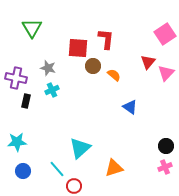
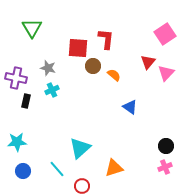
red circle: moved 8 px right
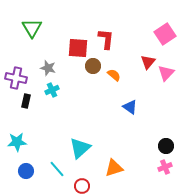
blue circle: moved 3 px right
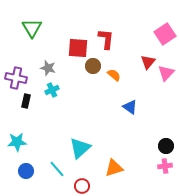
pink cross: moved 1 px up; rotated 16 degrees clockwise
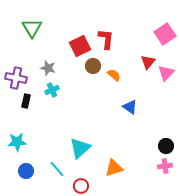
red square: moved 2 px right, 2 px up; rotated 30 degrees counterclockwise
red circle: moved 1 px left
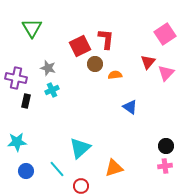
brown circle: moved 2 px right, 2 px up
orange semicircle: moved 1 px right; rotated 48 degrees counterclockwise
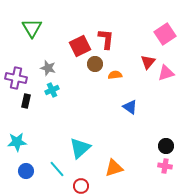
pink triangle: rotated 30 degrees clockwise
pink cross: rotated 16 degrees clockwise
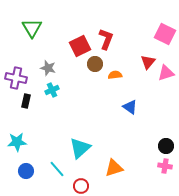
pink square: rotated 30 degrees counterclockwise
red L-shape: rotated 15 degrees clockwise
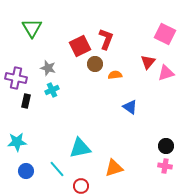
cyan triangle: rotated 30 degrees clockwise
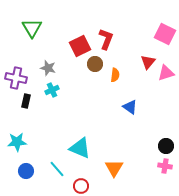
orange semicircle: rotated 104 degrees clockwise
cyan triangle: rotated 35 degrees clockwise
orange triangle: rotated 42 degrees counterclockwise
